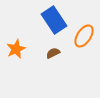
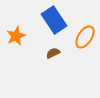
orange ellipse: moved 1 px right, 1 px down
orange star: moved 13 px up
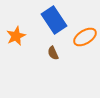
orange ellipse: rotated 25 degrees clockwise
brown semicircle: rotated 88 degrees counterclockwise
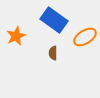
blue rectangle: rotated 20 degrees counterclockwise
brown semicircle: rotated 24 degrees clockwise
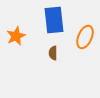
blue rectangle: rotated 48 degrees clockwise
orange ellipse: rotated 35 degrees counterclockwise
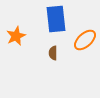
blue rectangle: moved 2 px right, 1 px up
orange ellipse: moved 3 px down; rotated 25 degrees clockwise
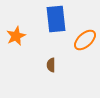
brown semicircle: moved 2 px left, 12 px down
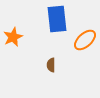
blue rectangle: moved 1 px right
orange star: moved 3 px left, 1 px down
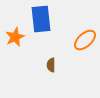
blue rectangle: moved 16 px left
orange star: moved 2 px right
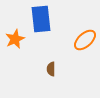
orange star: moved 2 px down
brown semicircle: moved 4 px down
